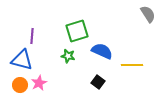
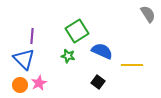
green square: rotated 15 degrees counterclockwise
blue triangle: moved 2 px right, 1 px up; rotated 30 degrees clockwise
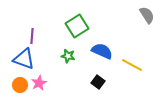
gray semicircle: moved 1 px left, 1 px down
green square: moved 5 px up
blue triangle: rotated 25 degrees counterclockwise
yellow line: rotated 30 degrees clockwise
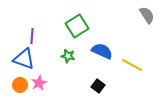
black square: moved 4 px down
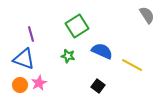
purple line: moved 1 px left, 2 px up; rotated 21 degrees counterclockwise
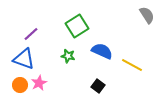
purple line: rotated 63 degrees clockwise
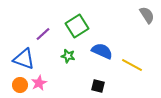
purple line: moved 12 px right
black square: rotated 24 degrees counterclockwise
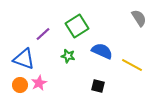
gray semicircle: moved 8 px left, 3 px down
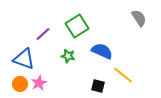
yellow line: moved 9 px left, 10 px down; rotated 10 degrees clockwise
orange circle: moved 1 px up
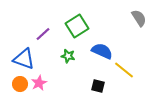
yellow line: moved 1 px right, 5 px up
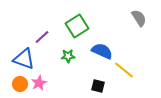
purple line: moved 1 px left, 3 px down
green star: rotated 16 degrees counterclockwise
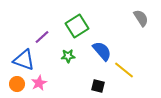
gray semicircle: moved 2 px right
blue semicircle: rotated 25 degrees clockwise
blue triangle: moved 1 px down
orange circle: moved 3 px left
